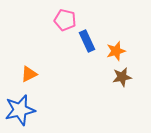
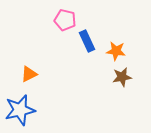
orange star: rotated 24 degrees clockwise
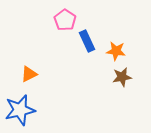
pink pentagon: rotated 20 degrees clockwise
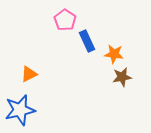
orange star: moved 2 px left, 3 px down
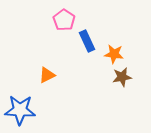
pink pentagon: moved 1 px left
orange triangle: moved 18 px right, 1 px down
blue star: rotated 16 degrees clockwise
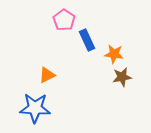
blue rectangle: moved 1 px up
blue star: moved 15 px right, 2 px up
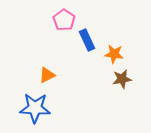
brown star: moved 2 px down
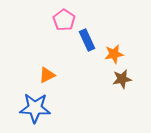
orange star: rotated 18 degrees counterclockwise
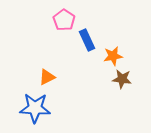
orange star: moved 1 px left, 2 px down
orange triangle: moved 2 px down
brown star: rotated 18 degrees clockwise
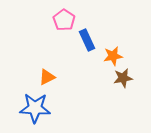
brown star: moved 1 px right, 1 px up; rotated 18 degrees counterclockwise
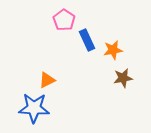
orange star: moved 6 px up
orange triangle: moved 3 px down
blue star: moved 1 px left
